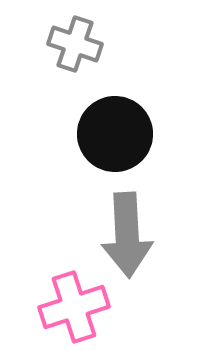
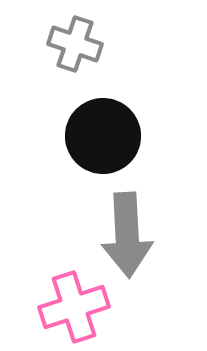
black circle: moved 12 px left, 2 px down
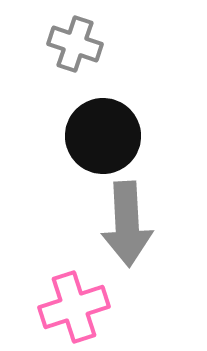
gray arrow: moved 11 px up
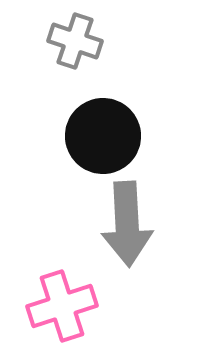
gray cross: moved 3 px up
pink cross: moved 12 px left, 1 px up
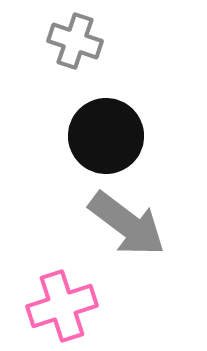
black circle: moved 3 px right
gray arrow: rotated 50 degrees counterclockwise
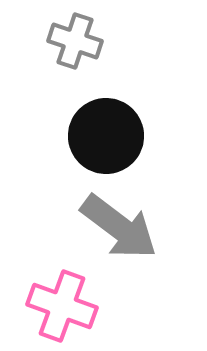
gray arrow: moved 8 px left, 3 px down
pink cross: rotated 38 degrees clockwise
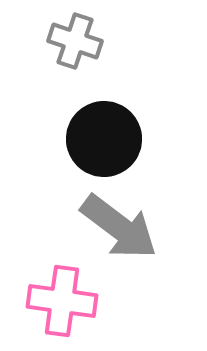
black circle: moved 2 px left, 3 px down
pink cross: moved 5 px up; rotated 12 degrees counterclockwise
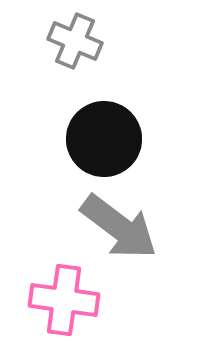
gray cross: rotated 4 degrees clockwise
pink cross: moved 2 px right, 1 px up
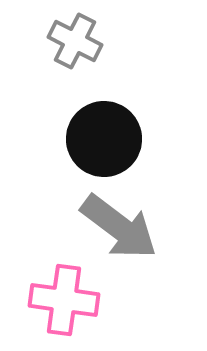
gray cross: rotated 4 degrees clockwise
